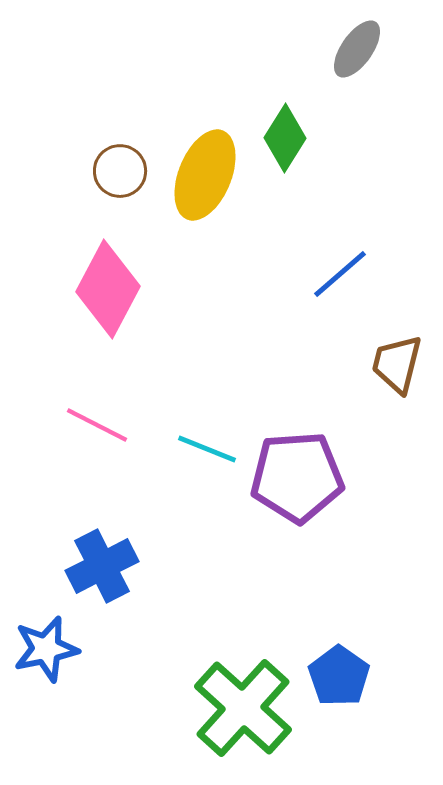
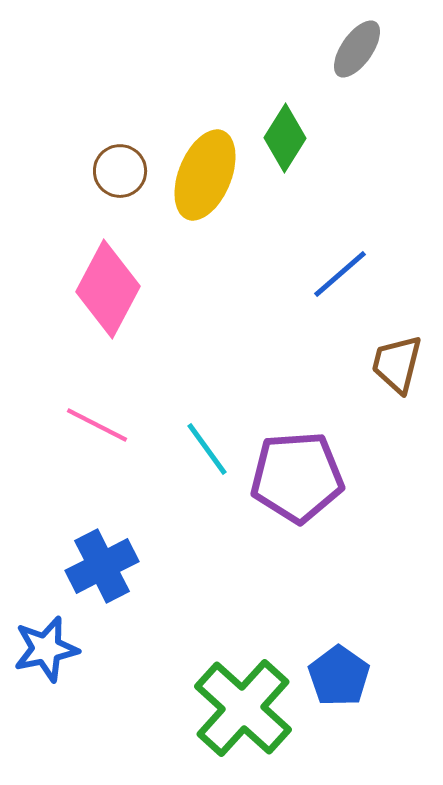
cyan line: rotated 32 degrees clockwise
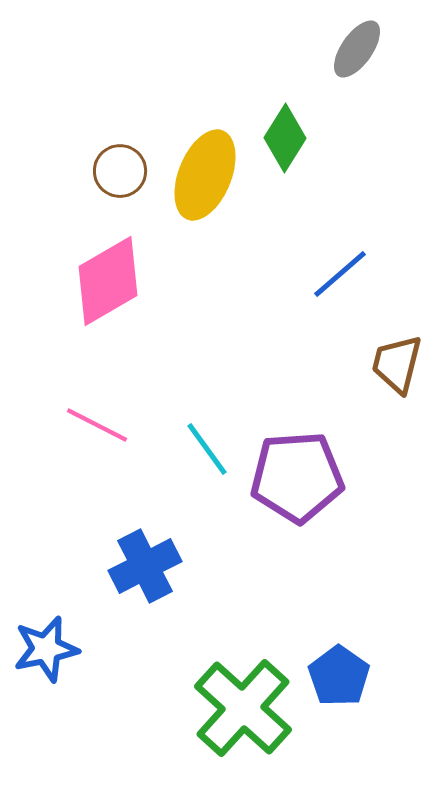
pink diamond: moved 8 px up; rotated 32 degrees clockwise
blue cross: moved 43 px right
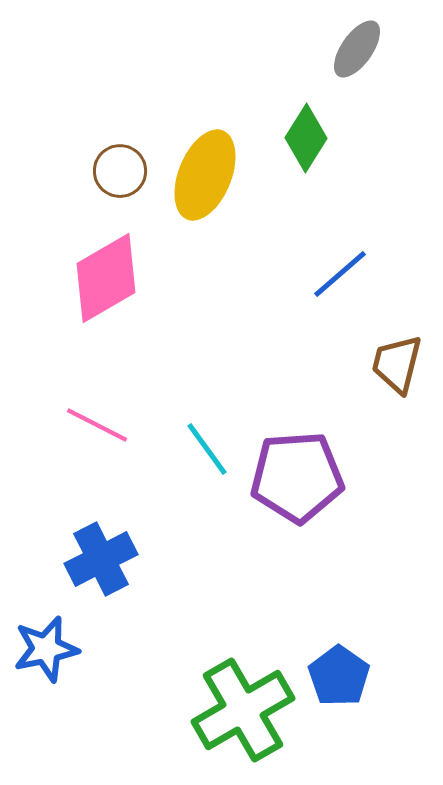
green diamond: moved 21 px right
pink diamond: moved 2 px left, 3 px up
blue cross: moved 44 px left, 7 px up
green cross: moved 2 px down; rotated 18 degrees clockwise
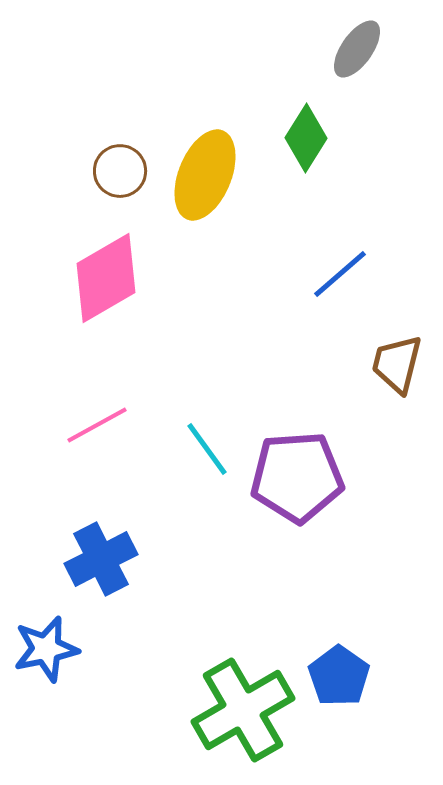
pink line: rotated 56 degrees counterclockwise
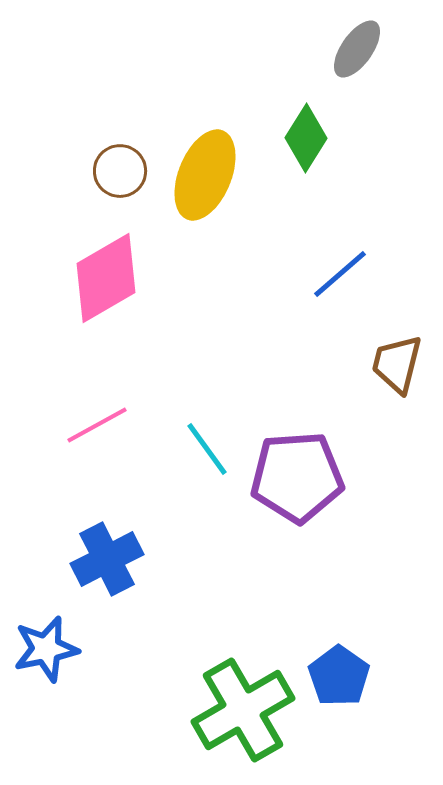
blue cross: moved 6 px right
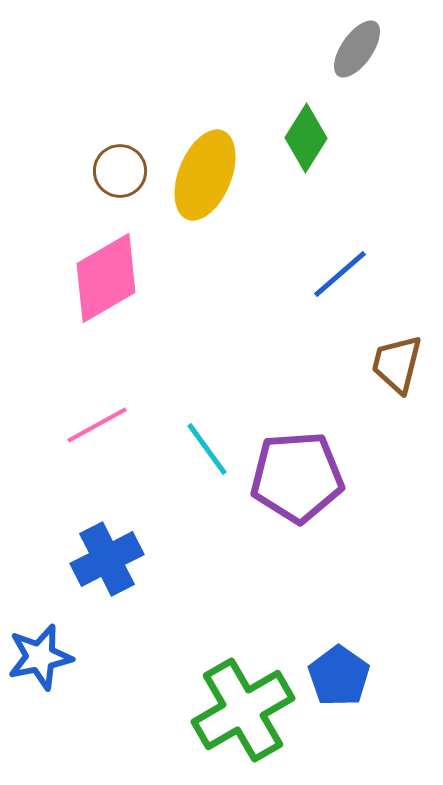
blue star: moved 6 px left, 8 px down
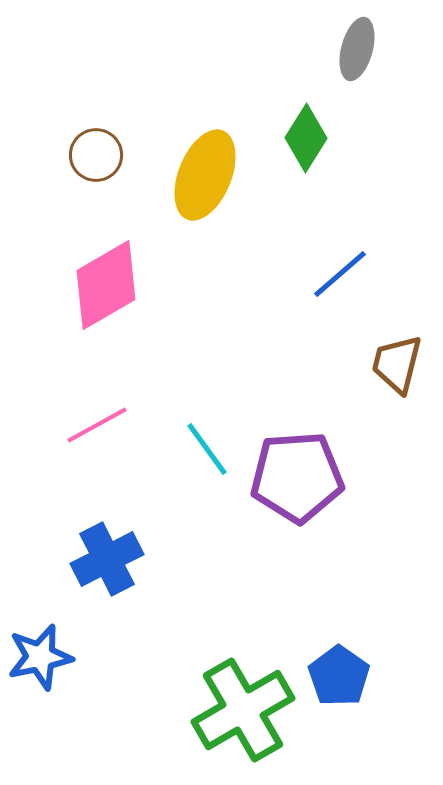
gray ellipse: rotated 20 degrees counterclockwise
brown circle: moved 24 px left, 16 px up
pink diamond: moved 7 px down
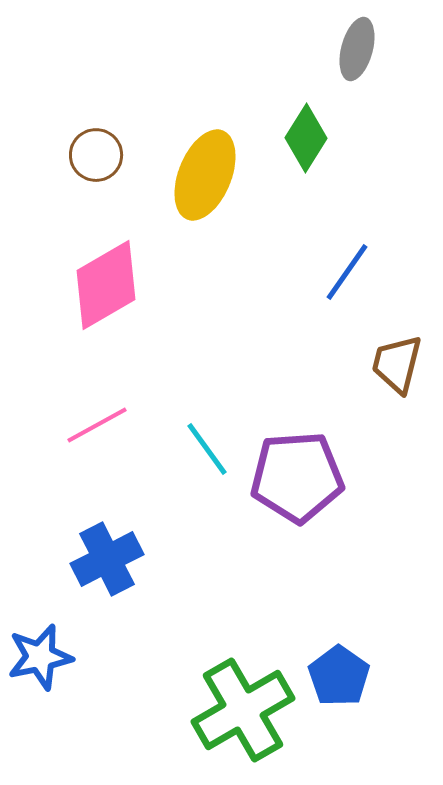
blue line: moved 7 px right, 2 px up; rotated 14 degrees counterclockwise
